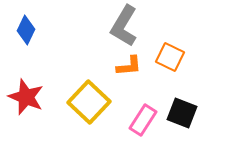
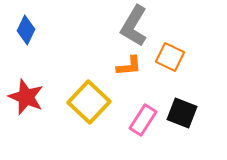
gray L-shape: moved 10 px right
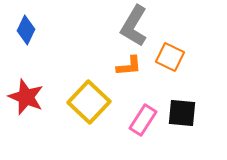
black square: rotated 16 degrees counterclockwise
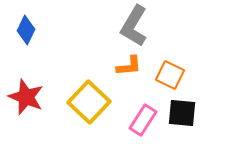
orange square: moved 18 px down
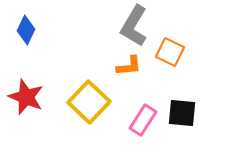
orange square: moved 23 px up
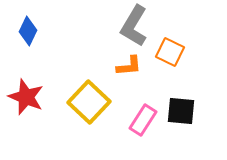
blue diamond: moved 2 px right, 1 px down
black square: moved 1 px left, 2 px up
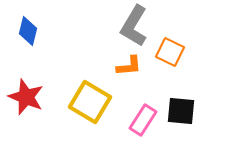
blue diamond: rotated 12 degrees counterclockwise
yellow square: moved 1 px right; rotated 12 degrees counterclockwise
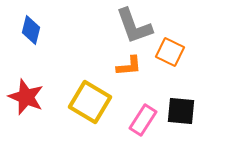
gray L-shape: rotated 51 degrees counterclockwise
blue diamond: moved 3 px right, 1 px up
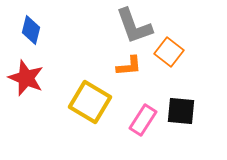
orange square: moved 1 px left; rotated 12 degrees clockwise
red star: moved 19 px up
